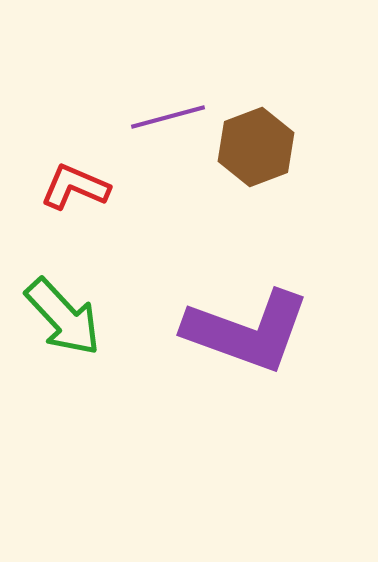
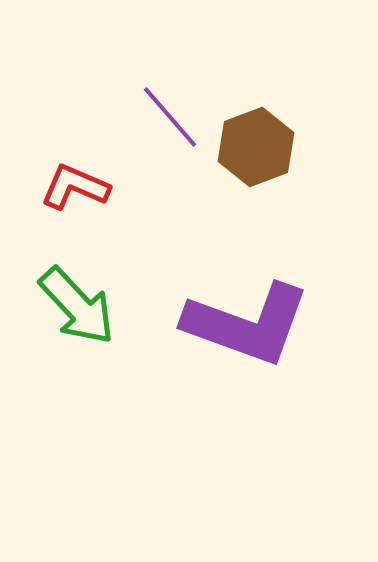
purple line: moved 2 px right; rotated 64 degrees clockwise
green arrow: moved 14 px right, 11 px up
purple L-shape: moved 7 px up
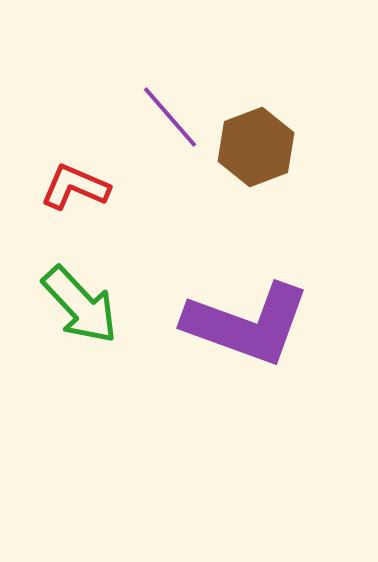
green arrow: moved 3 px right, 1 px up
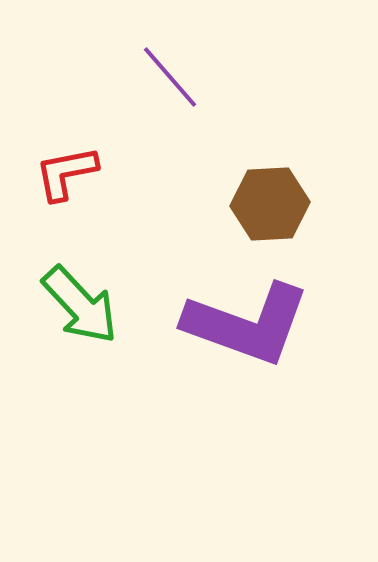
purple line: moved 40 px up
brown hexagon: moved 14 px right, 57 px down; rotated 18 degrees clockwise
red L-shape: moved 9 px left, 14 px up; rotated 34 degrees counterclockwise
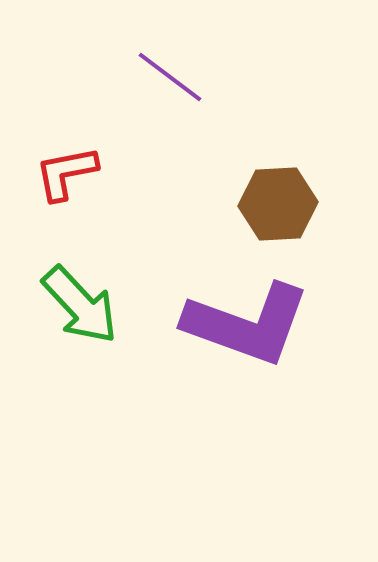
purple line: rotated 12 degrees counterclockwise
brown hexagon: moved 8 px right
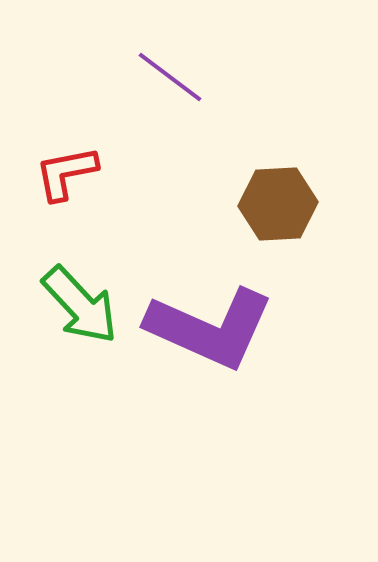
purple L-shape: moved 37 px left, 4 px down; rotated 4 degrees clockwise
